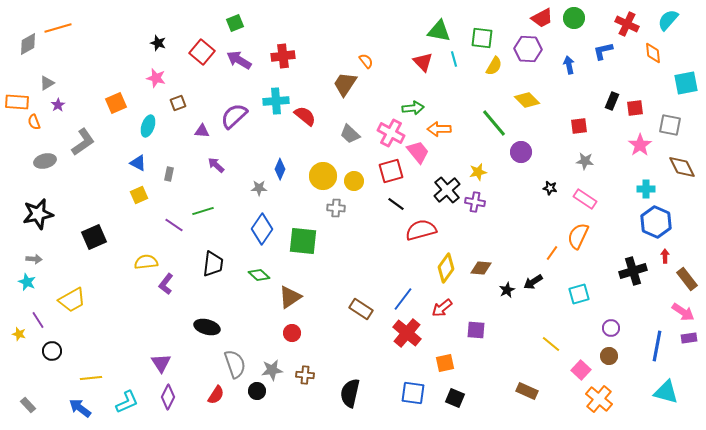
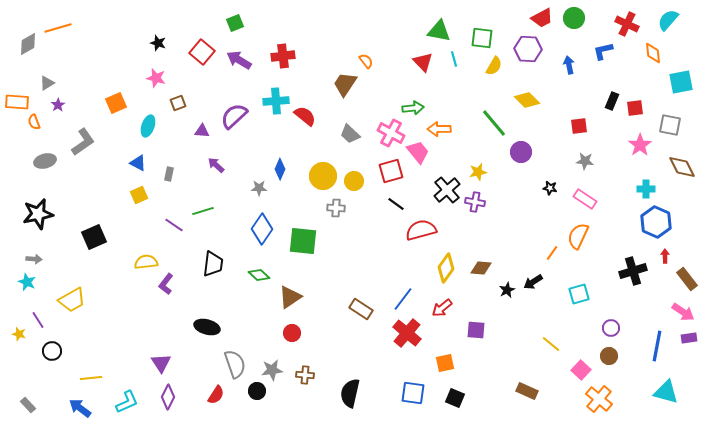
cyan square at (686, 83): moved 5 px left, 1 px up
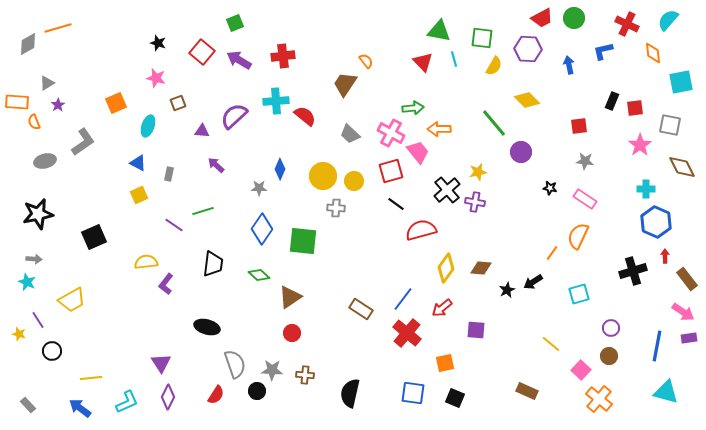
gray star at (272, 370): rotated 10 degrees clockwise
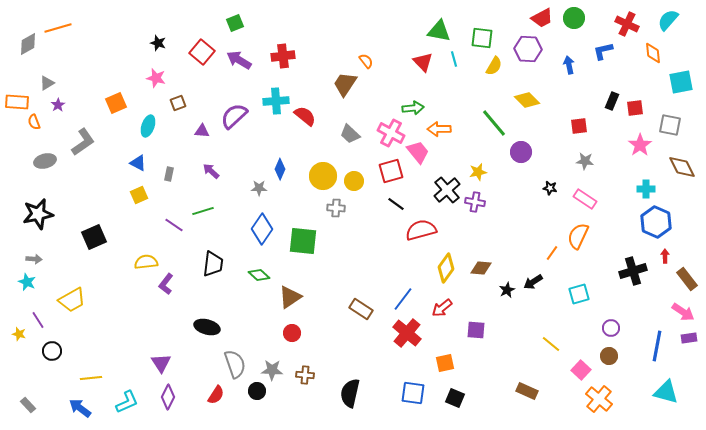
purple arrow at (216, 165): moved 5 px left, 6 px down
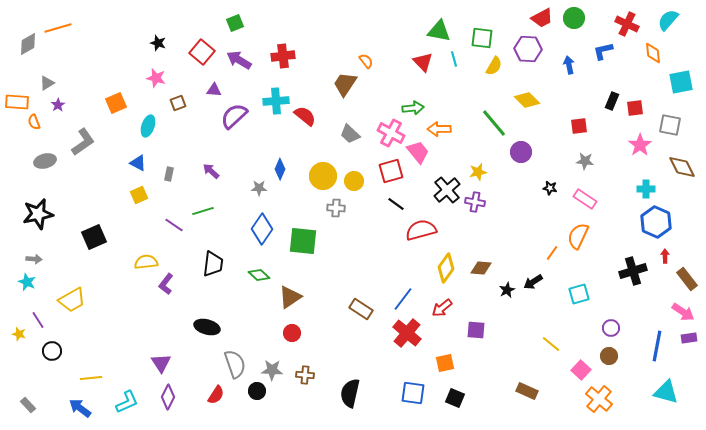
purple triangle at (202, 131): moved 12 px right, 41 px up
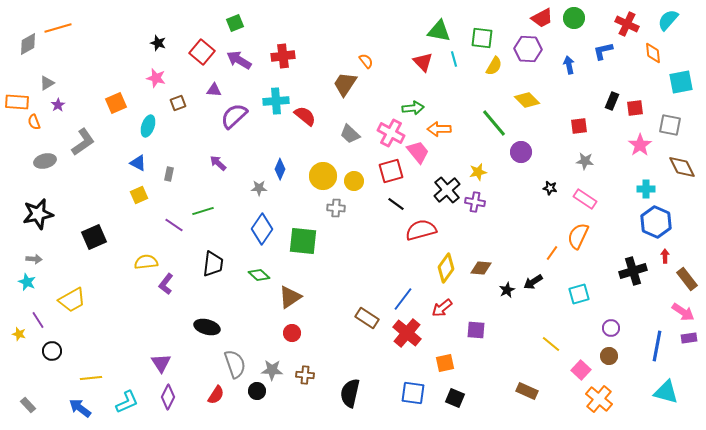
purple arrow at (211, 171): moved 7 px right, 8 px up
brown rectangle at (361, 309): moved 6 px right, 9 px down
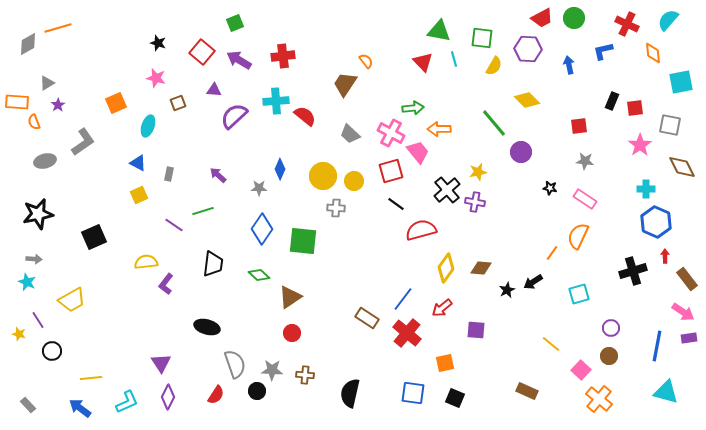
purple arrow at (218, 163): moved 12 px down
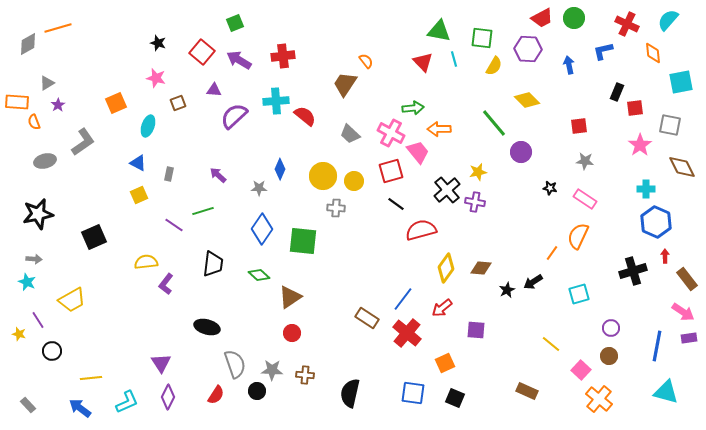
black rectangle at (612, 101): moved 5 px right, 9 px up
orange square at (445, 363): rotated 12 degrees counterclockwise
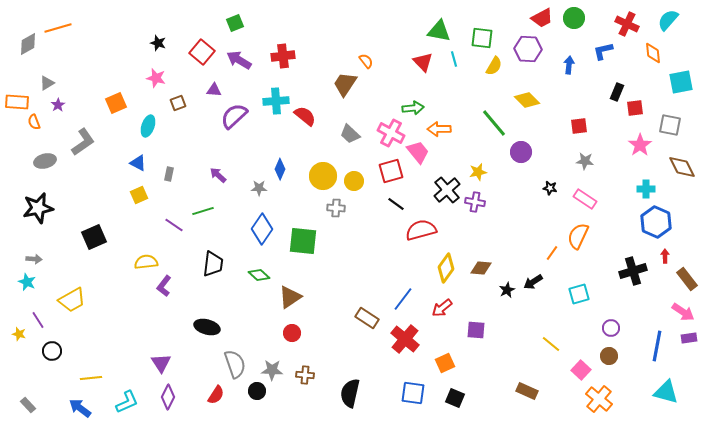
blue arrow at (569, 65): rotated 18 degrees clockwise
black star at (38, 214): moved 6 px up
purple L-shape at (166, 284): moved 2 px left, 2 px down
red cross at (407, 333): moved 2 px left, 6 px down
